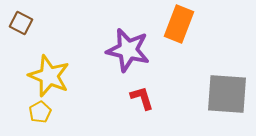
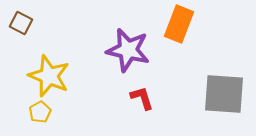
gray square: moved 3 px left
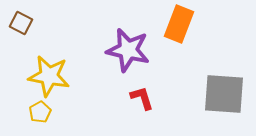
yellow star: rotated 12 degrees counterclockwise
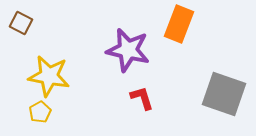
gray square: rotated 15 degrees clockwise
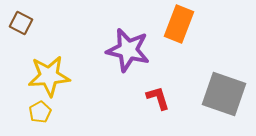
yellow star: rotated 15 degrees counterclockwise
red L-shape: moved 16 px right
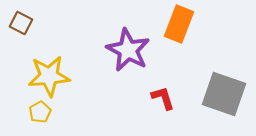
purple star: rotated 15 degrees clockwise
red L-shape: moved 5 px right
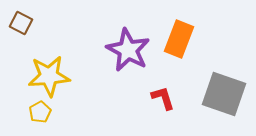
orange rectangle: moved 15 px down
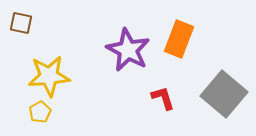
brown square: rotated 15 degrees counterclockwise
gray square: rotated 21 degrees clockwise
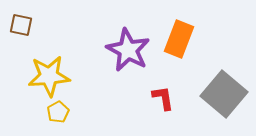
brown square: moved 2 px down
red L-shape: rotated 8 degrees clockwise
yellow pentagon: moved 18 px right
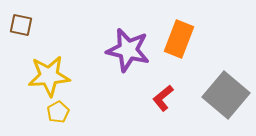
purple star: rotated 15 degrees counterclockwise
gray square: moved 2 px right, 1 px down
red L-shape: rotated 120 degrees counterclockwise
